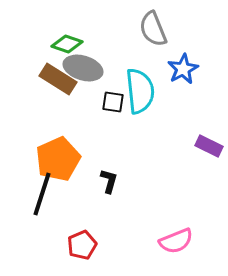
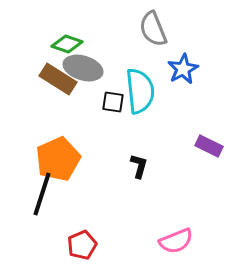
black L-shape: moved 30 px right, 15 px up
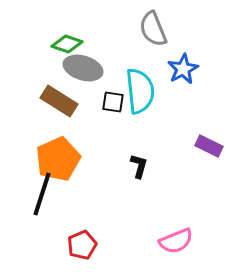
brown rectangle: moved 1 px right, 22 px down
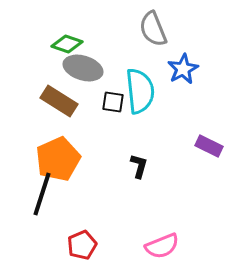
pink semicircle: moved 14 px left, 5 px down
